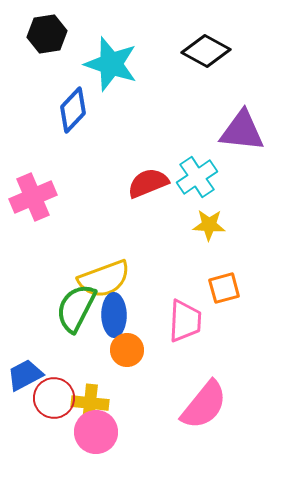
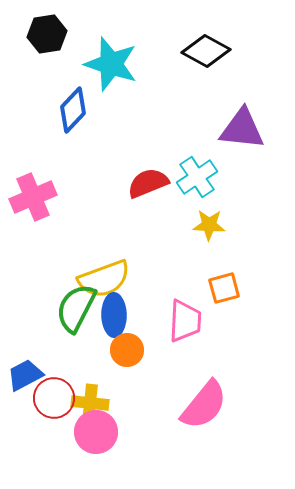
purple triangle: moved 2 px up
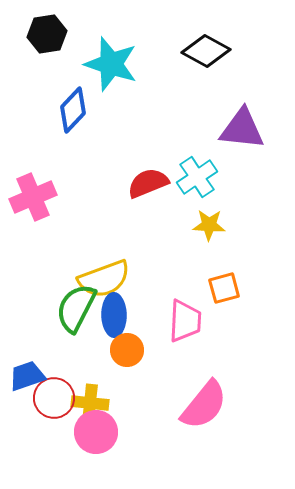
blue trapezoid: moved 2 px right, 1 px down; rotated 9 degrees clockwise
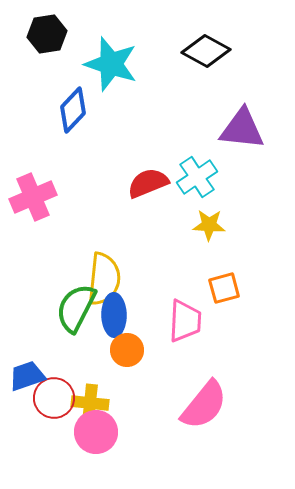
yellow semicircle: rotated 64 degrees counterclockwise
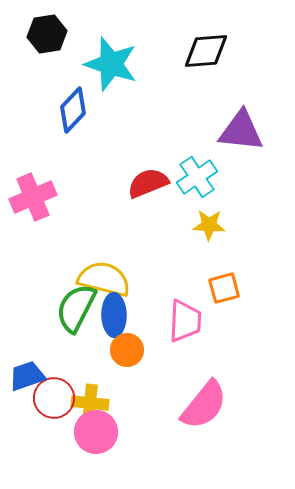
black diamond: rotated 33 degrees counterclockwise
purple triangle: moved 1 px left, 2 px down
yellow semicircle: rotated 82 degrees counterclockwise
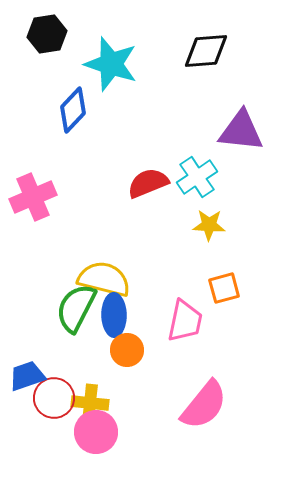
pink trapezoid: rotated 9 degrees clockwise
